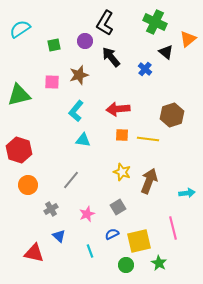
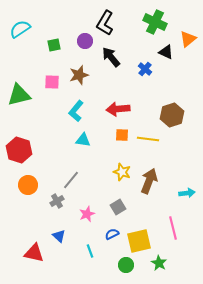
black triangle: rotated 14 degrees counterclockwise
gray cross: moved 6 px right, 8 px up
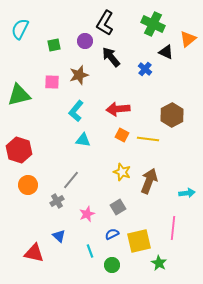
green cross: moved 2 px left, 2 px down
cyan semicircle: rotated 30 degrees counterclockwise
brown hexagon: rotated 10 degrees counterclockwise
orange square: rotated 24 degrees clockwise
pink line: rotated 20 degrees clockwise
green circle: moved 14 px left
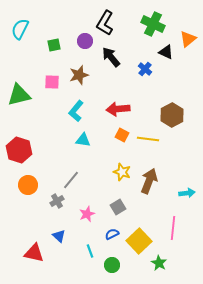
yellow square: rotated 30 degrees counterclockwise
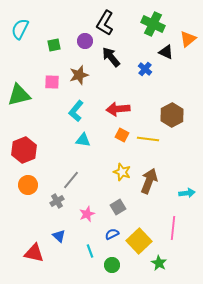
red hexagon: moved 5 px right; rotated 20 degrees clockwise
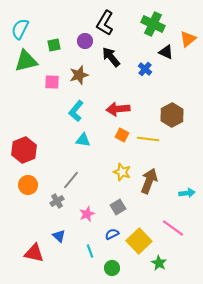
green triangle: moved 7 px right, 34 px up
pink line: rotated 60 degrees counterclockwise
green circle: moved 3 px down
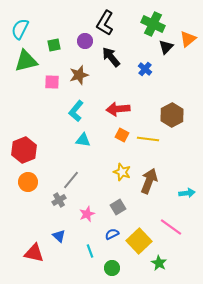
black triangle: moved 5 px up; rotated 49 degrees clockwise
orange circle: moved 3 px up
gray cross: moved 2 px right, 1 px up
pink line: moved 2 px left, 1 px up
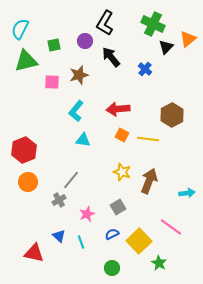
cyan line: moved 9 px left, 9 px up
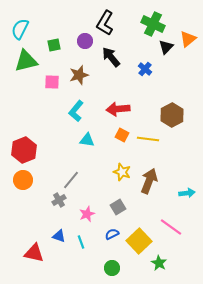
cyan triangle: moved 4 px right
orange circle: moved 5 px left, 2 px up
blue triangle: rotated 24 degrees counterclockwise
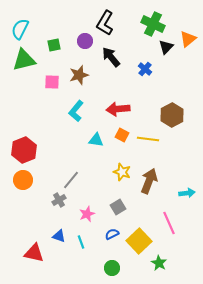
green triangle: moved 2 px left, 1 px up
cyan triangle: moved 9 px right
pink line: moved 2 px left, 4 px up; rotated 30 degrees clockwise
